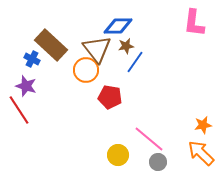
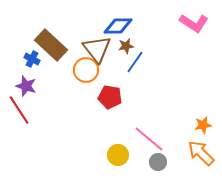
pink L-shape: rotated 64 degrees counterclockwise
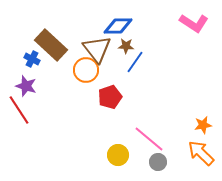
brown star: rotated 14 degrees clockwise
red pentagon: rotated 30 degrees counterclockwise
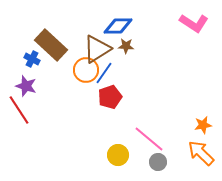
brown triangle: rotated 36 degrees clockwise
blue line: moved 31 px left, 11 px down
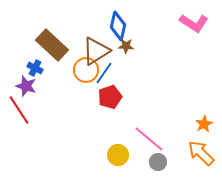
blue diamond: rotated 76 degrees counterclockwise
brown rectangle: moved 1 px right
brown triangle: moved 1 px left, 2 px down
blue cross: moved 3 px right, 9 px down
orange star: moved 1 px right, 1 px up; rotated 18 degrees counterclockwise
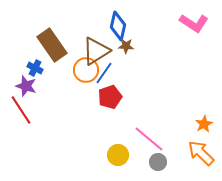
brown rectangle: rotated 12 degrees clockwise
red line: moved 2 px right
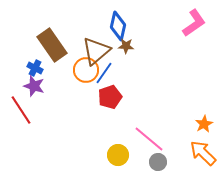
pink L-shape: rotated 68 degrees counterclockwise
brown triangle: rotated 8 degrees counterclockwise
purple star: moved 8 px right
orange arrow: moved 2 px right
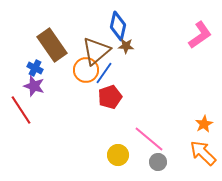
pink L-shape: moved 6 px right, 12 px down
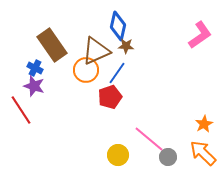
brown triangle: rotated 16 degrees clockwise
blue line: moved 13 px right
gray circle: moved 10 px right, 5 px up
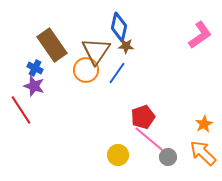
blue diamond: moved 1 px right, 1 px down
brown triangle: rotated 32 degrees counterclockwise
red pentagon: moved 33 px right, 20 px down
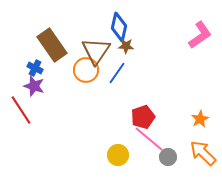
orange star: moved 4 px left, 5 px up
